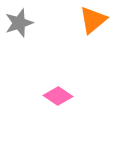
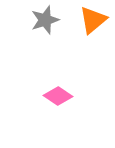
gray star: moved 26 px right, 3 px up
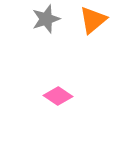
gray star: moved 1 px right, 1 px up
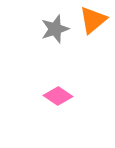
gray star: moved 9 px right, 10 px down
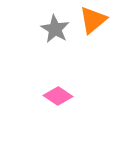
gray star: rotated 24 degrees counterclockwise
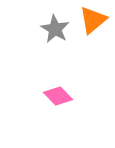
pink diamond: rotated 12 degrees clockwise
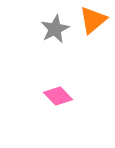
gray star: rotated 16 degrees clockwise
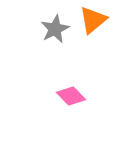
pink diamond: moved 13 px right
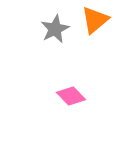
orange triangle: moved 2 px right
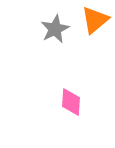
pink diamond: moved 6 px down; rotated 48 degrees clockwise
